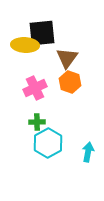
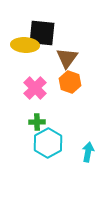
black square: rotated 12 degrees clockwise
pink cross: rotated 20 degrees counterclockwise
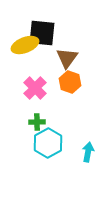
yellow ellipse: rotated 24 degrees counterclockwise
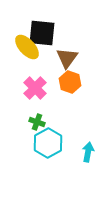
yellow ellipse: moved 2 px right, 2 px down; rotated 68 degrees clockwise
green cross: rotated 21 degrees clockwise
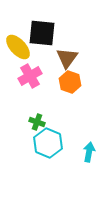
yellow ellipse: moved 9 px left
pink cross: moved 5 px left, 12 px up; rotated 15 degrees clockwise
cyan hexagon: rotated 8 degrees counterclockwise
cyan arrow: moved 1 px right
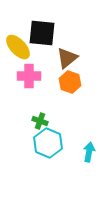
brown triangle: rotated 15 degrees clockwise
pink cross: moved 1 px left; rotated 30 degrees clockwise
green cross: moved 3 px right, 1 px up
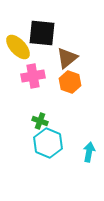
pink cross: moved 4 px right; rotated 10 degrees counterclockwise
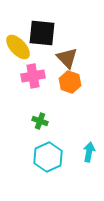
brown triangle: rotated 35 degrees counterclockwise
cyan hexagon: moved 14 px down; rotated 12 degrees clockwise
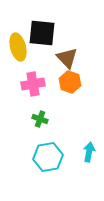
yellow ellipse: rotated 28 degrees clockwise
pink cross: moved 8 px down
green cross: moved 2 px up
cyan hexagon: rotated 16 degrees clockwise
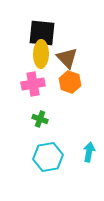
yellow ellipse: moved 23 px right, 7 px down; rotated 16 degrees clockwise
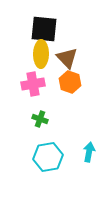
black square: moved 2 px right, 4 px up
